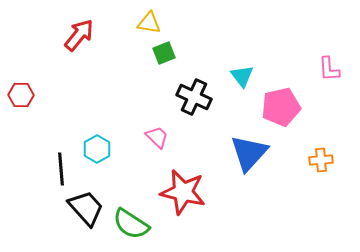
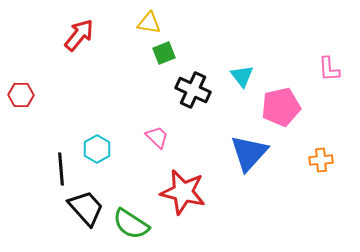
black cross: moved 1 px left, 7 px up
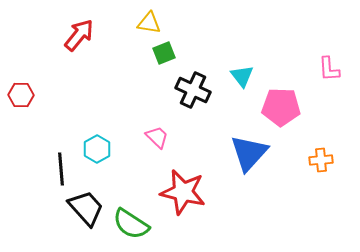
pink pentagon: rotated 15 degrees clockwise
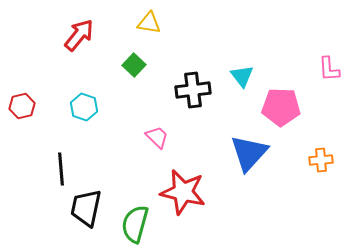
green square: moved 30 px left, 12 px down; rotated 25 degrees counterclockwise
black cross: rotated 32 degrees counterclockwise
red hexagon: moved 1 px right, 11 px down; rotated 15 degrees counterclockwise
cyan hexagon: moved 13 px left, 42 px up; rotated 12 degrees counterclockwise
black trapezoid: rotated 126 degrees counterclockwise
green semicircle: moved 4 px right; rotated 72 degrees clockwise
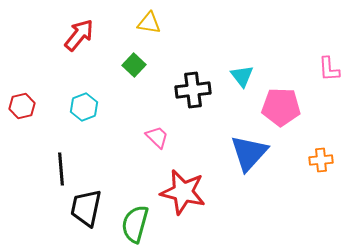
cyan hexagon: rotated 20 degrees clockwise
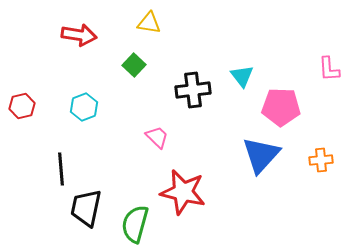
red arrow: rotated 60 degrees clockwise
blue triangle: moved 12 px right, 2 px down
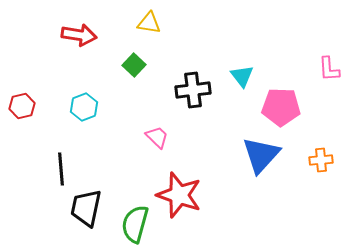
red star: moved 4 px left, 3 px down; rotated 6 degrees clockwise
